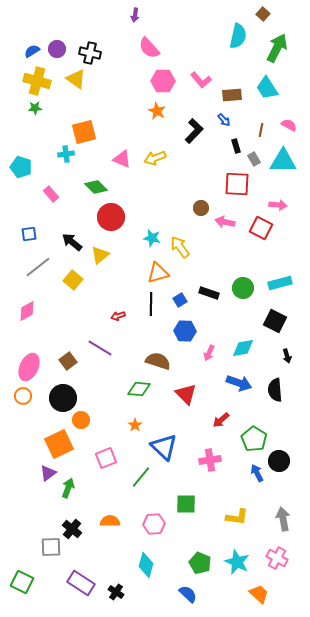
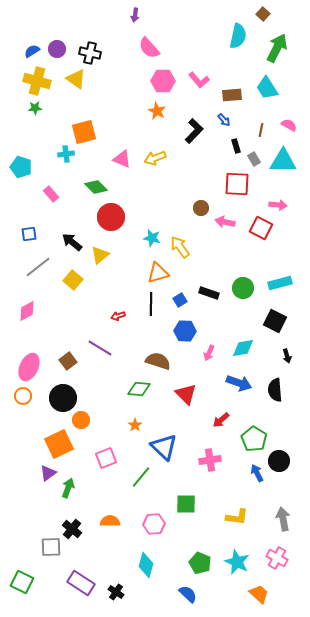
pink L-shape at (201, 80): moved 2 px left
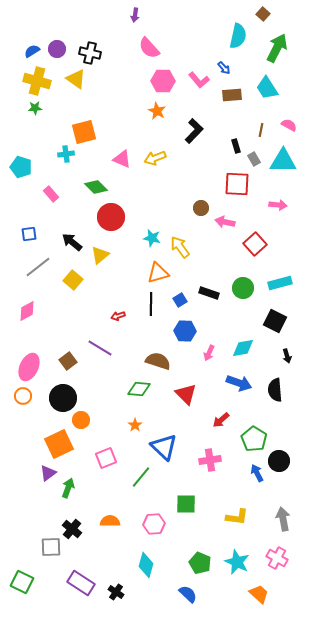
blue arrow at (224, 120): moved 52 px up
red square at (261, 228): moved 6 px left, 16 px down; rotated 20 degrees clockwise
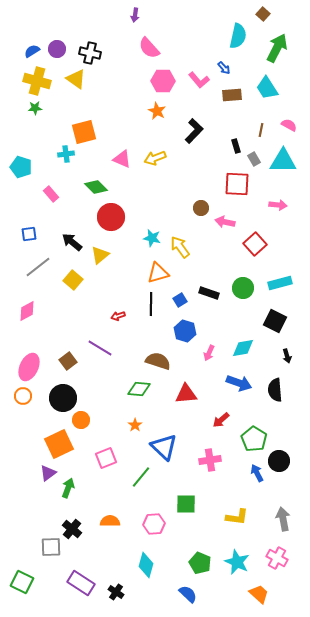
blue hexagon at (185, 331): rotated 15 degrees clockwise
red triangle at (186, 394): rotated 50 degrees counterclockwise
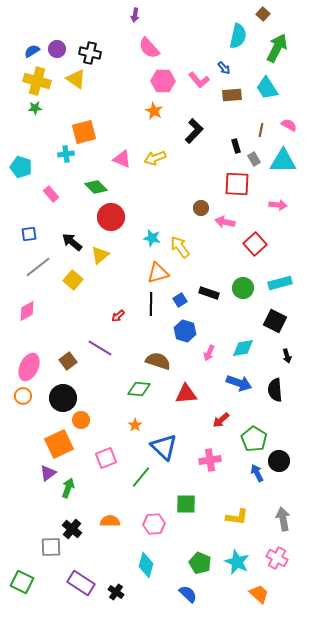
orange star at (157, 111): moved 3 px left
red arrow at (118, 316): rotated 24 degrees counterclockwise
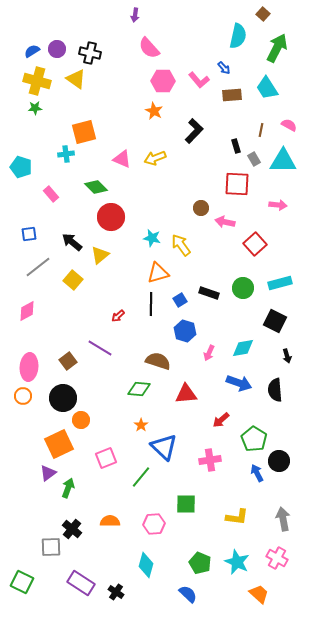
yellow arrow at (180, 247): moved 1 px right, 2 px up
pink ellipse at (29, 367): rotated 20 degrees counterclockwise
orange star at (135, 425): moved 6 px right
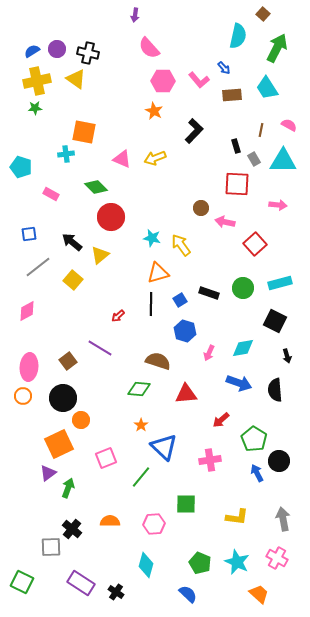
black cross at (90, 53): moved 2 px left
yellow cross at (37, 81): rotated 28 degrees counterclockwise
orange square at (84, 132): rotated 25 degrees clockwise
pink rectangle at (51, 194): rotated 21 degrees counterclockwise
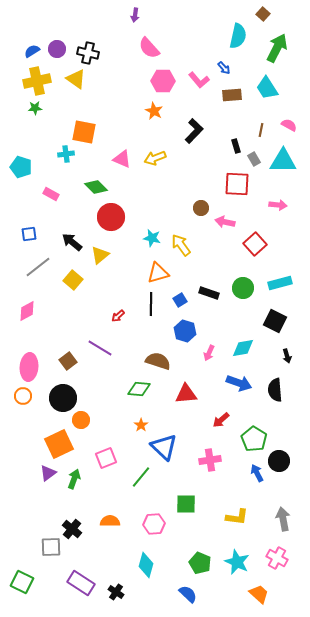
green arrow at (68, 488): moved 6 px right, 9 px up
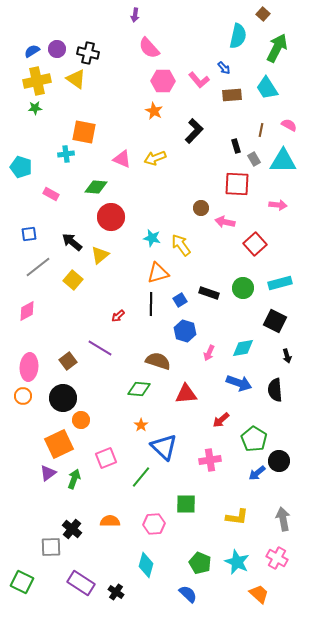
green diamond at (96, 187): rotated 40 degrees counterclockwise
blue arrow at (257, 473): rotated 102 degrees counterclockwise
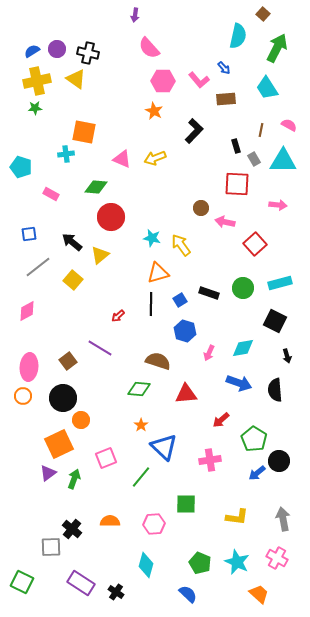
brown rectangle at (232, 95): moved 6 px left, 4 px down
